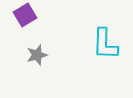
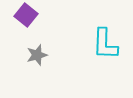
purple square: moved 1 px right; rotated 20 degrees counterclockwise
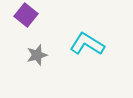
cyan L-shape: moved 18 px left; rotated 120 degrees clockwise
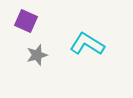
purple square: moved 6 px down; rotated 15 degrees counterclockwise
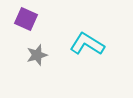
purple square: moved 2 px up
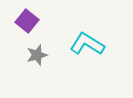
purple square: moved 1 px right, 2 px down; rotated 15 degrees clockwise
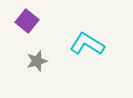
gray star: moved 6 px down
